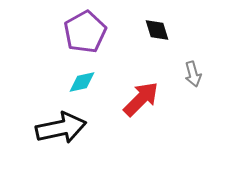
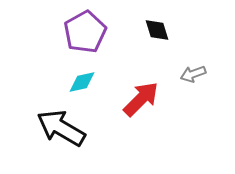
gray arrow: rotated 85 degrees clockwise
black arrow: rotated 138 degrees counterclockwise
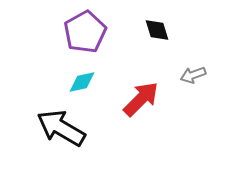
gray arrow: moved 1 px down
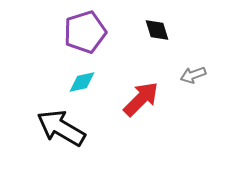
purple pentagon: rotated 12 degrees clockwise
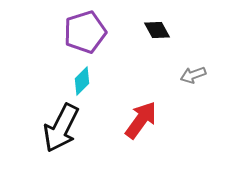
black diamond: rotated 12 degrees counterclockwise
cyan diamond: moved 1 px up; rotated 32 degrees counterclockwise
red arrow: moved 21 px down; rotated 9 degrees counterclockwise
black arrow: rotated 93 degrees counterclockwise
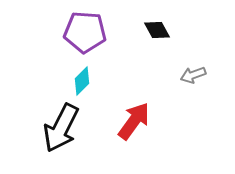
purple pentagon: rotated 21 degrees clockwise
red arrow: moved 7 px left, 1 px down
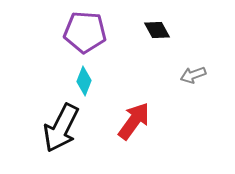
cyan diamond: moved 2 px right; rotated 24 degrees counterclockwise
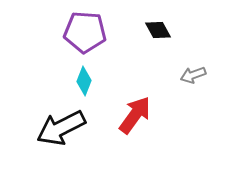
black diamond: moved 1 px right
red arrow: moved 1 px right, 6 px up
black arrow: rotated 36 degrees clockwise
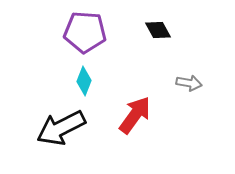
gray arrow: moved 4 px left, 8 px down; rotated 150 degrees counterclockwise
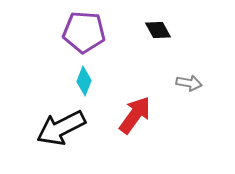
purple pentagon: moved 1 px left
